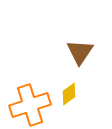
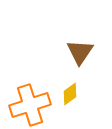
yellow diamond: moved 1 px right
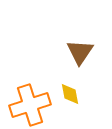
yellow diamond: rotated 65 degrees counterclockwise
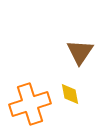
orange cross: moved 1 px up
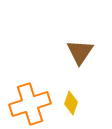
yellow diamond: moved 1 px right, 9 px down; rotated 30 degrees clockwise
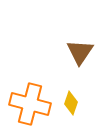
orange cross: rotated 33 degrees clockwise
